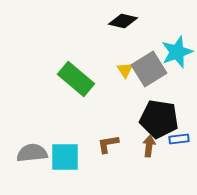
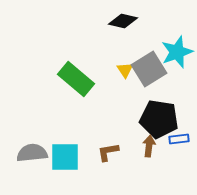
brown L-shape: moved 8 px down
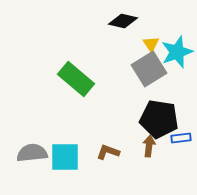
yellow triangle: moved 26 px right, 26 px up
blue rectangle: moved 2 px right, 1 px up
brown L-shape: rotated 30 degrees clockwise
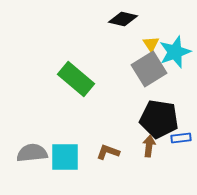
black diamond: moved 2 px up
cyan star: moved 2 px left
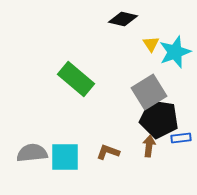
gray square: moved 23 px down
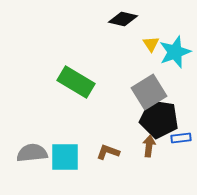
green rectangle: moved 3 px down; rotated 9 degrees counterclockwise
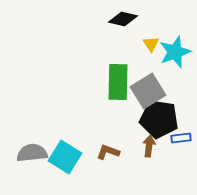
green rectangle: moved 42 px right; rotated 60 degrees clockwise
gray square: moved 1 px left, 1 px up
cyan square: rotated 32 degrees clockwise
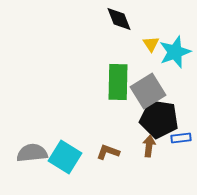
black diamond: moved 4 px left; rotated 56 degrees clockwise
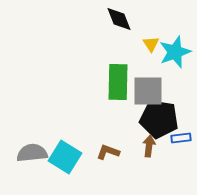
gray square: rotated 32 degrees clockwise
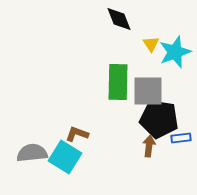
brown L-shape: moved 31 px left, 18 px up
